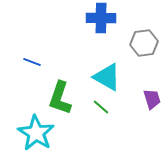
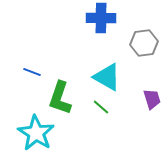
blue line: moved 10 px down
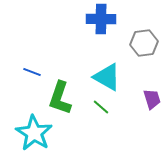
blue cross: moved 1 px down
cyan star: moved 2 px left
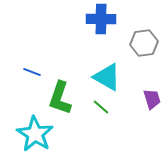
cyan star: moved 1 px right, 1 px down
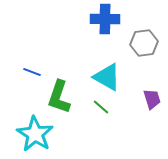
blue cross: moved 4 px right
green L-shape: moved 1 px left, 1 px up
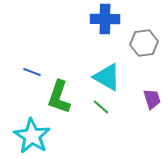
cyan star: moved 3 px left, 2 px down
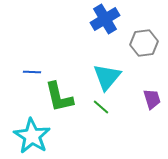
blue cross: rotated 32 degrees counterclockwise
blue line: rotated 18 degrees counterclockwise
cyan triangle: rotated 40 degrees clockwise
green L-shape: rotated 32 degrees counterclockwise
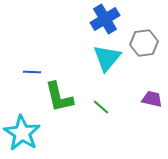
cyan triangle: moved 19 px up
purple trapezoid: rotated 60 degrees counterclockwise
cyan star: moved 10 px left, 3 px up
